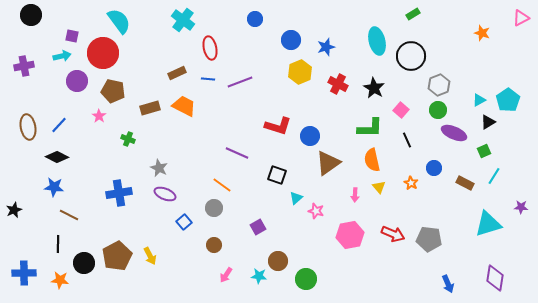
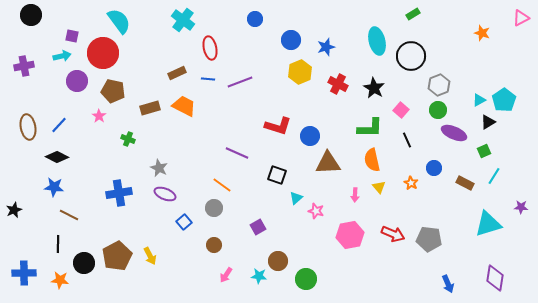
cyan pentagon at (508, 100): moved 4 px left
brown triangle at (328, 163): rotated 32 degrees clockwise
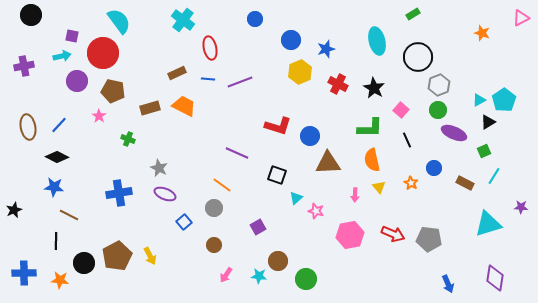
blue star at (326, 47): moved 2 px down
black circle at (411, 56): moved 7 px right, 1 px down
black line at (58, 244): moved 2 px left, 3 px up
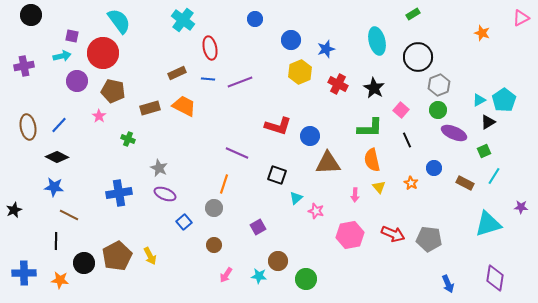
orange line at (222, 185): moved 2 px right, 1 px up; rotated 72 degrees clockwise
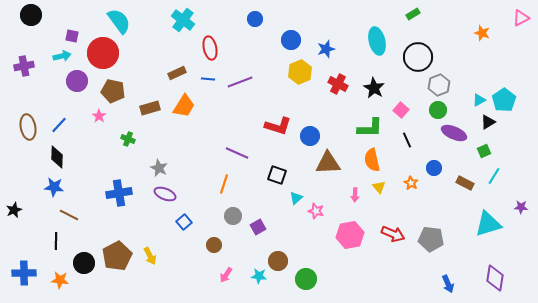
orange trapezoid at (184, 106): rotated 95 degrees clockwise
black diamond at (57, 157): rotated 65 degrees clockwise
gray circle at (214, 208): moved 19 px right, 8 px down
gray pentagon at (429, 239): moved 2 px right
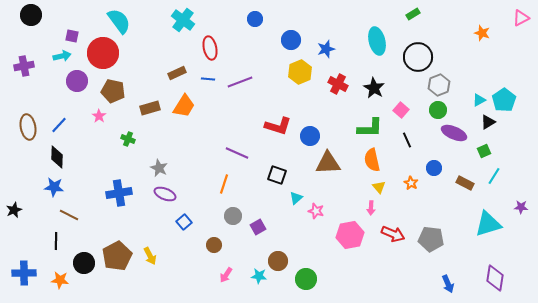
pink arrow at (355, 195): moved 16 px right, 13 px down
